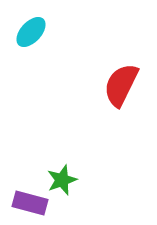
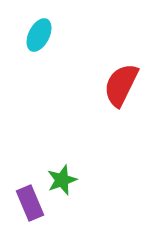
cyan ellipse: moved 8 px right, 3 px down; rotated 16 degrees counterclockwise
purple rectangle: rotated 52 degrees clockwise
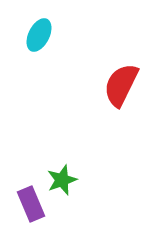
purple rectangle: moved 1 px right, 1 px down
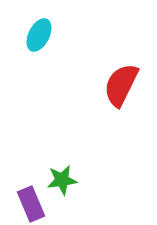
green star: rotated 12 degrees clockwise
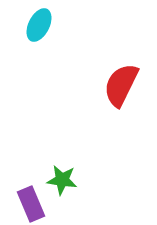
cyan ellipse: moved 10 px up
green star: rotated 16 degrees clockwise
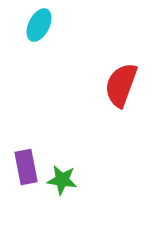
red semicircle: rotated 6 degrees counterclockwise
purple rectangle: moved 5 px left, 37 px up; rotated 12 degrees clockwise
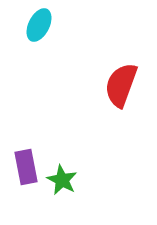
green star: rotated 20 degrees clockwise
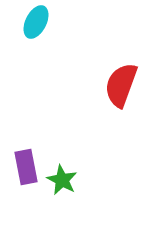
cyan ellipse: moved 3 px left, 3 px up
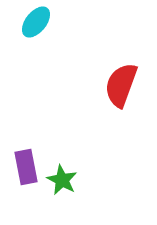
cyan ellipse: rotated 12 degrees clockwise
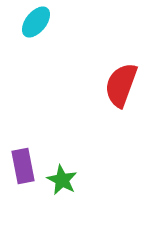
purple rectangle: moved 3 px left, 1 px up
